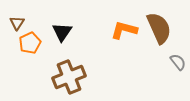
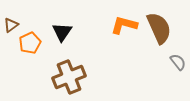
brown triangle: moved 6 px left, 2 px down; rotated 21 degrees clockwise
orange L-shape: moved 5 px up
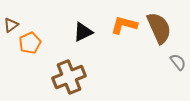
black triangle: moved 21 px right; rotated 30 degrees clockwise
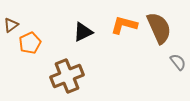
brown cross: moved 2 px left, 1 px up
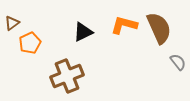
brown triangle: moved 1 px right, 2 px up
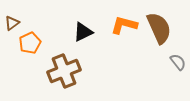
brown cross: moved 3 px left, 5 px up
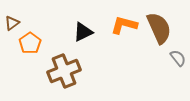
orange pentagon: rotated 10 degrees counterclockwise
gray semicircle: moved 4 px up
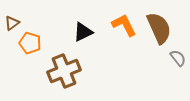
orange L-shape: rotated 48 degrees clockwise
orange pentagon: rotated 20 degrees counterclockwise
